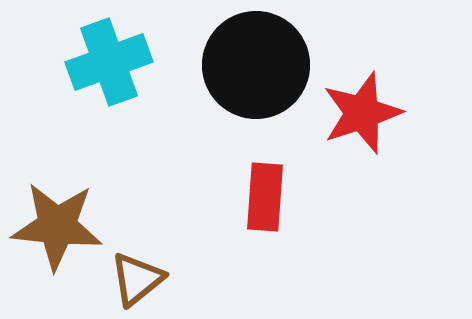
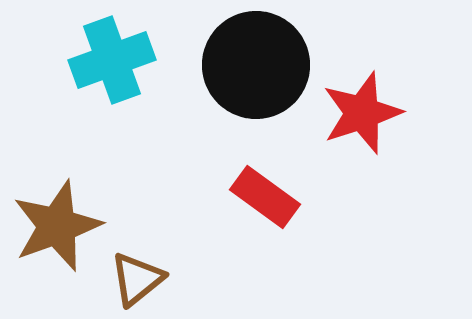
cyan cross: moved 3 px right, 2 px up
red rectangle: rotated 58 degrees counterclockwise
brown star: rotated 26 degrees counterclockwise
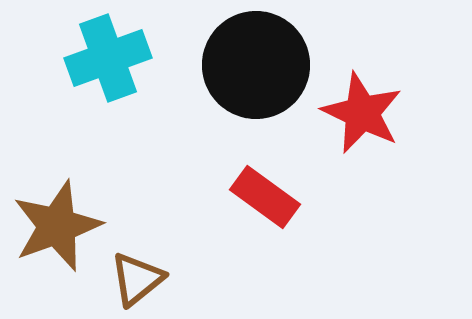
cyan cross: moved 4 px left, 2 px up
red star: rotated 28 degrees counterclockwise
